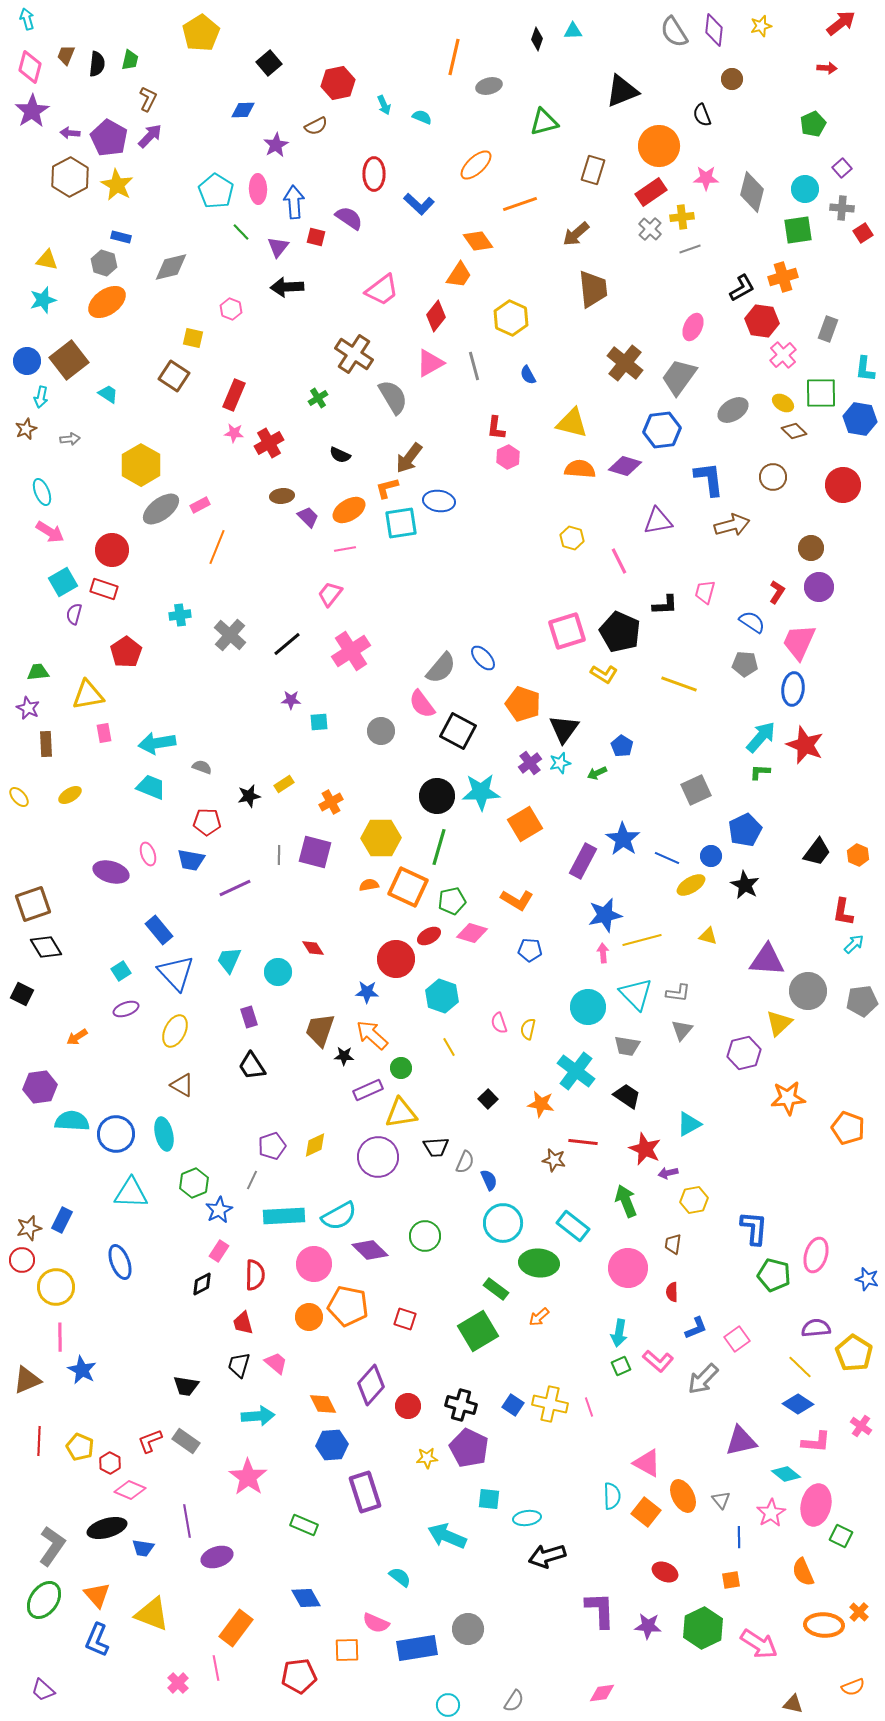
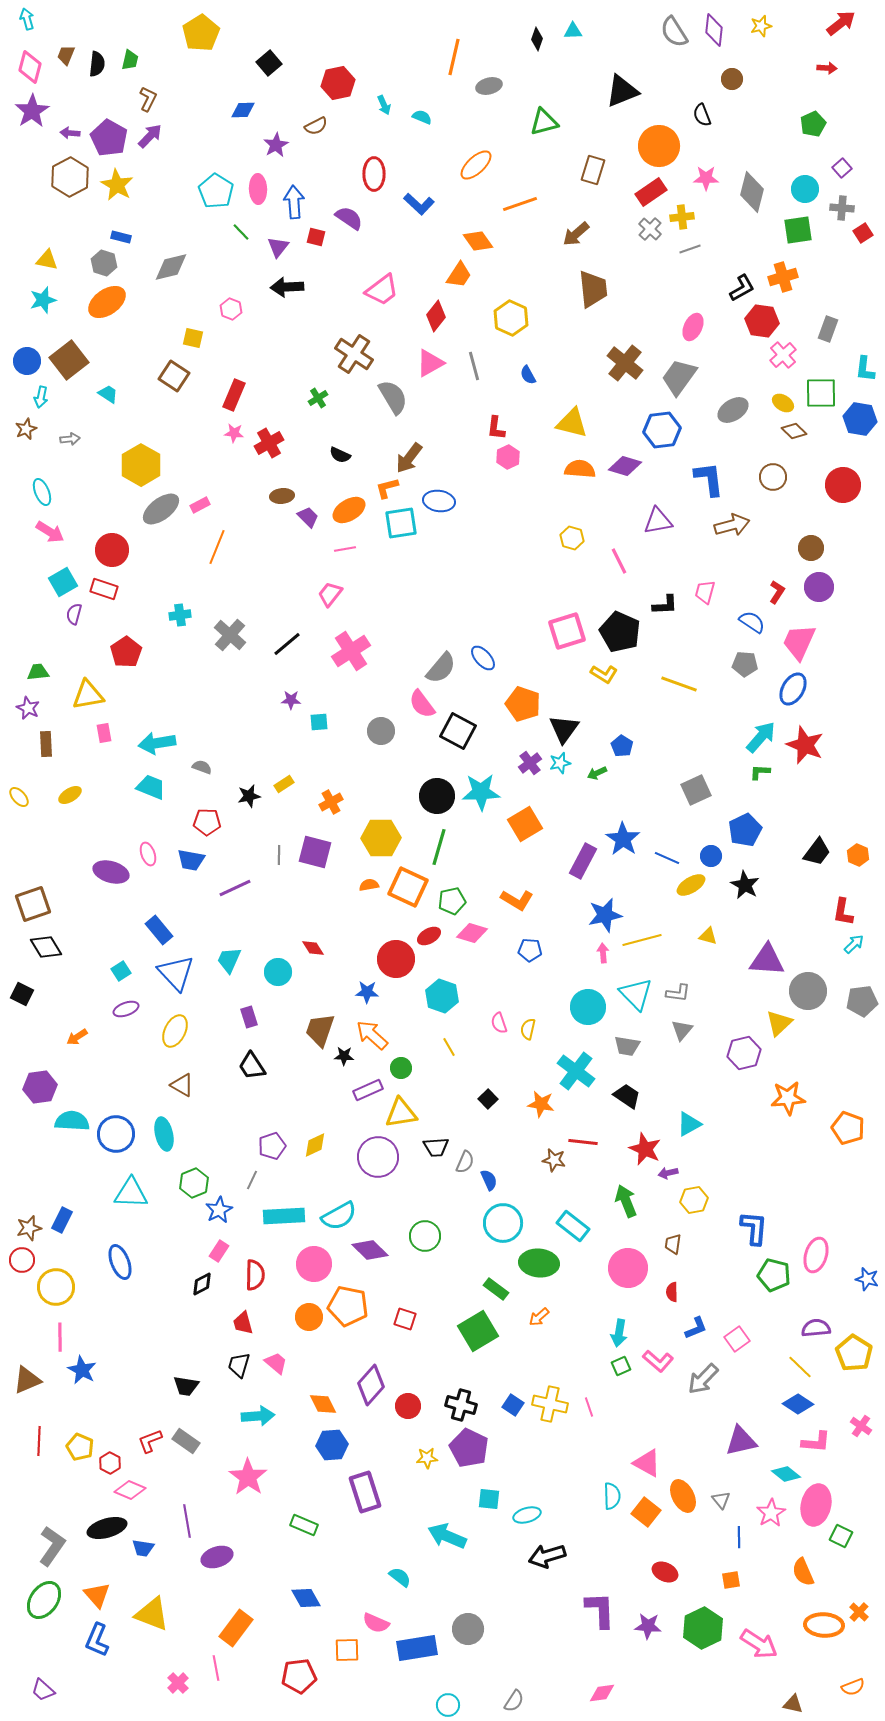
blue ellipse at (793, 689): rotated 24 degrees clockwise
cyan ellipse at (527, 1518): moved 3 px up; rotated 8 degrees counterclockwise
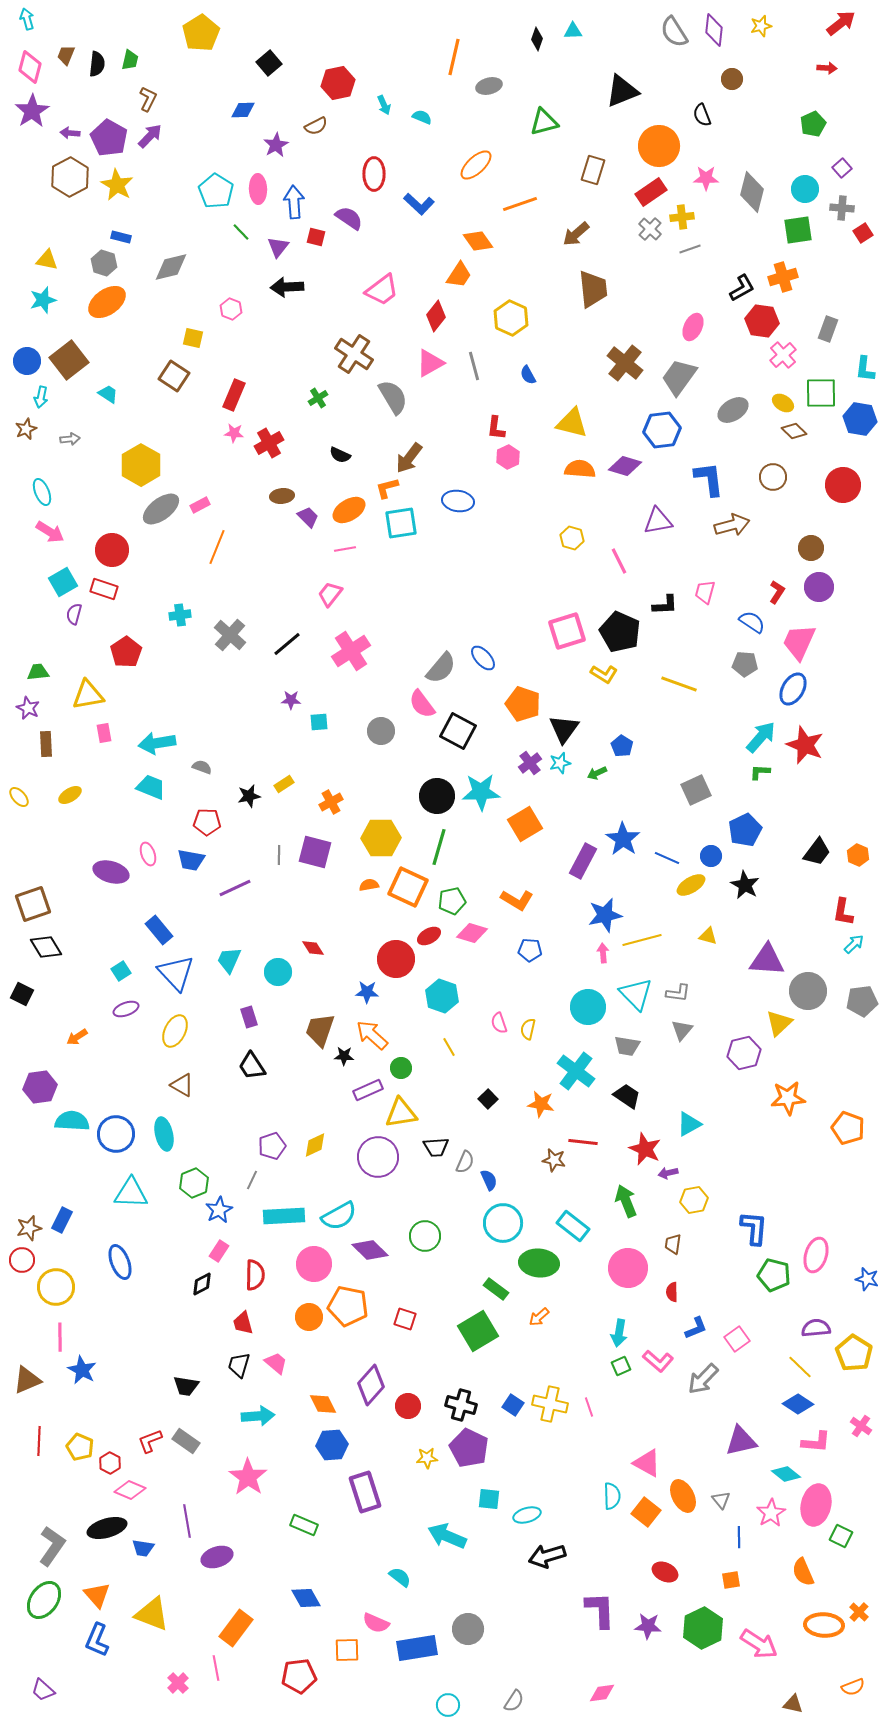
blue ellipse at (439, 501): moved 19 px right
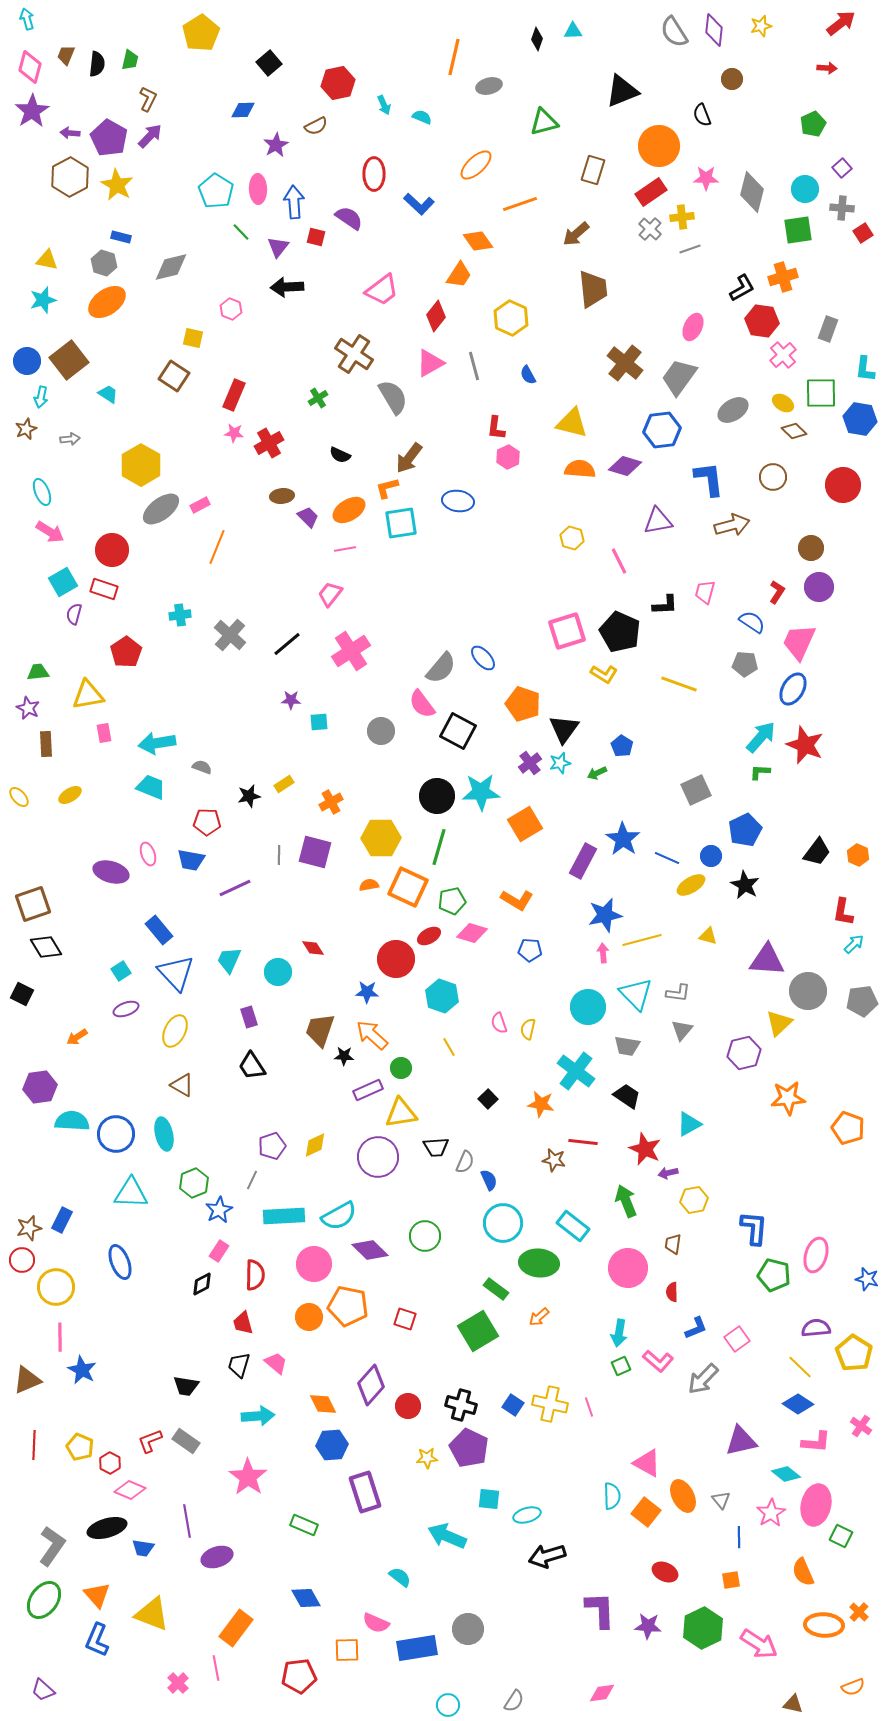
red line at (39, 1441): moved 5 px left, 4 px down
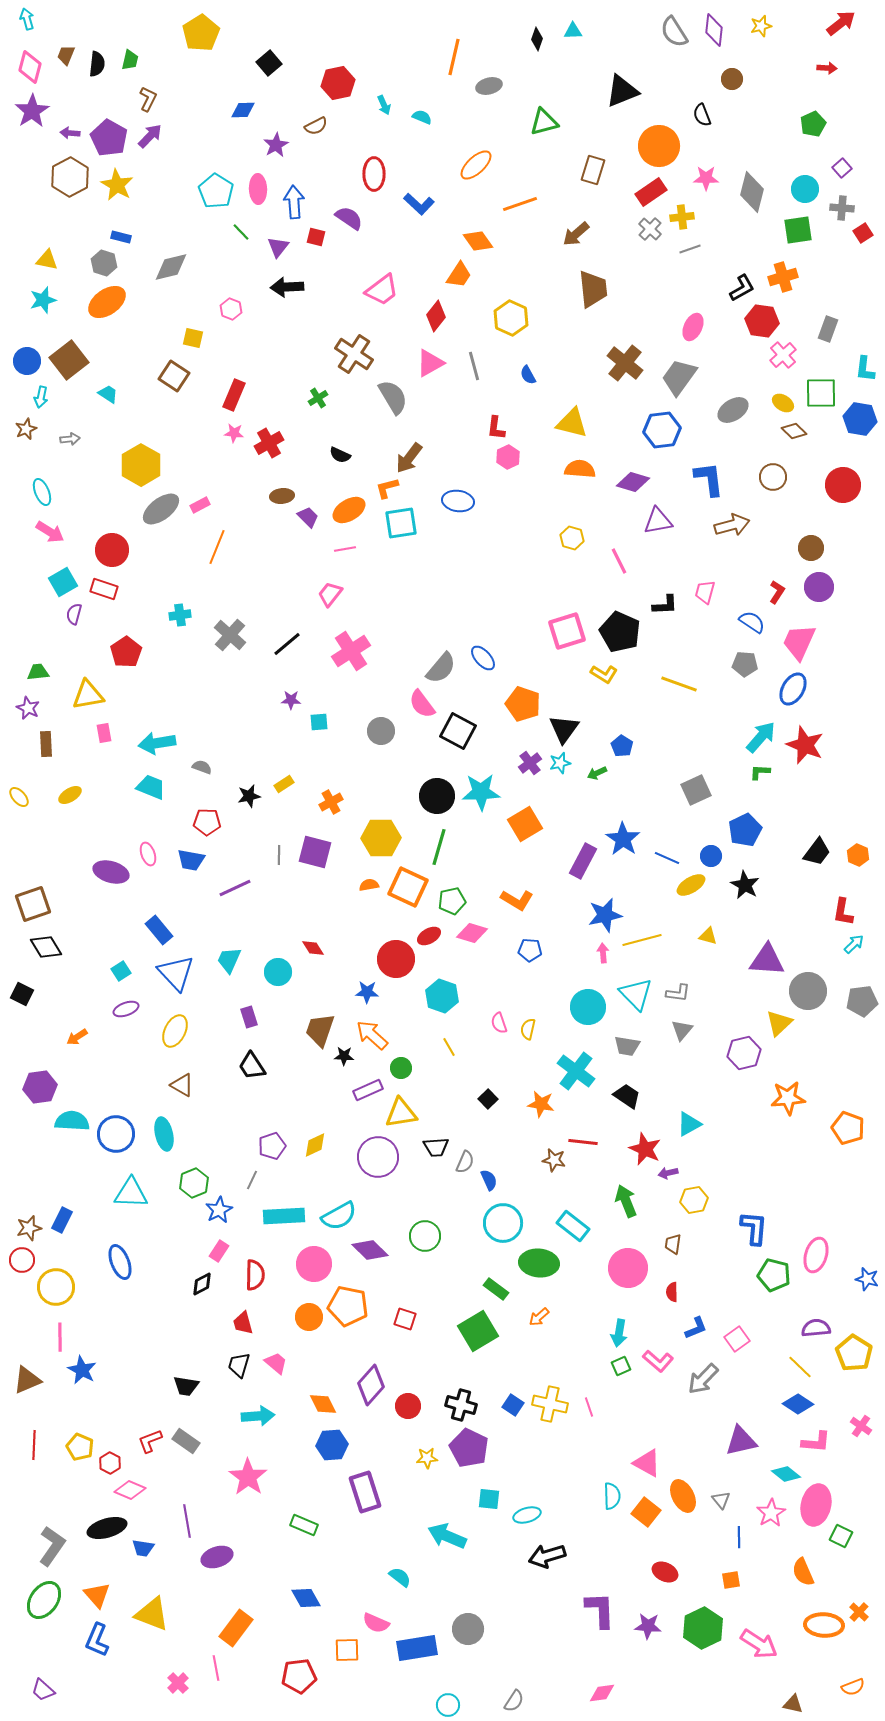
purple diamond at (625, 466): moved 8 px right, 16 px down
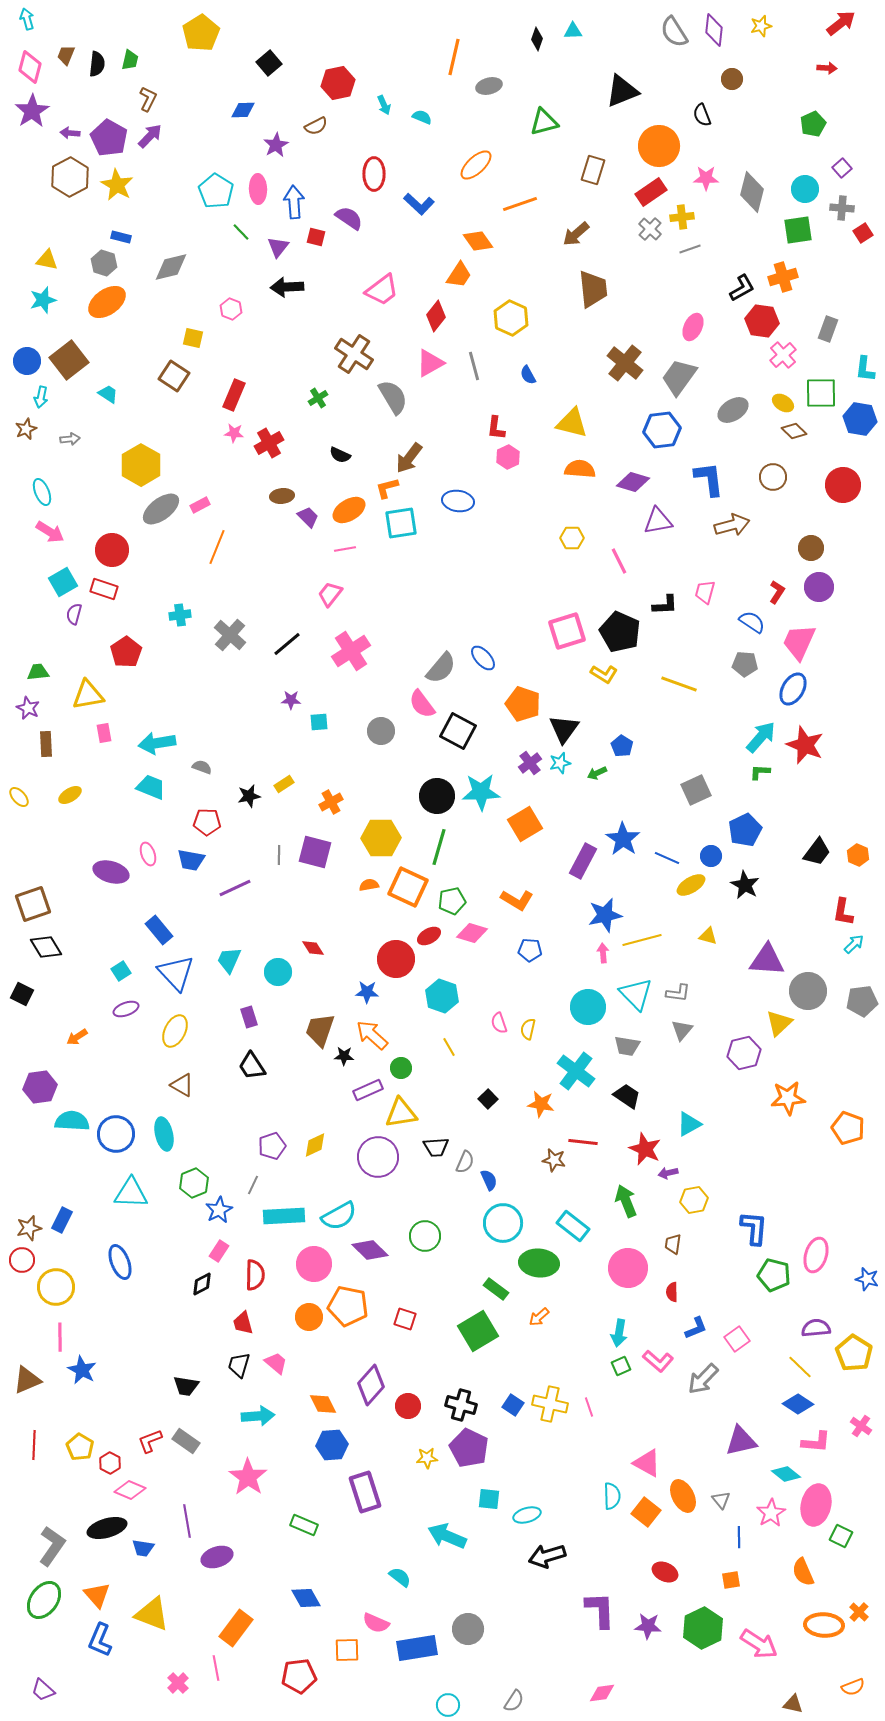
yellow hexagon at (572, 538): rotated 15 degrees counterclockwise
gray line at (252, 1180): moved 1 px right, 5 px down
yellow pentagon at (80, 1447): rotated 8 degrees clockwise
blue L-shape at (97, 1640): moved 3 px right
